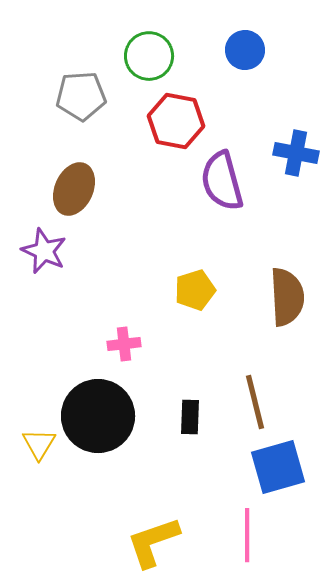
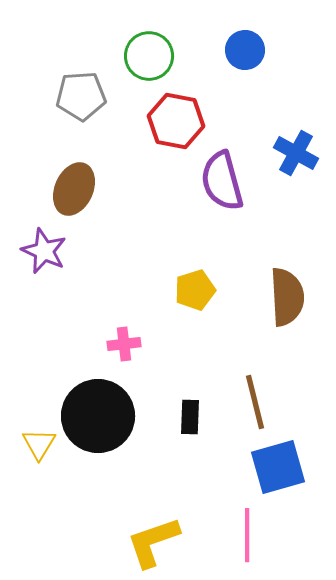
blue cross: rotated 18 degrees clockwise
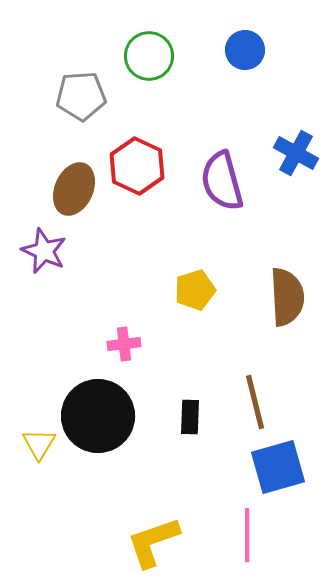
red hexagon: moved 39 px left, 45 px down; rotated 14 degrees clockwise
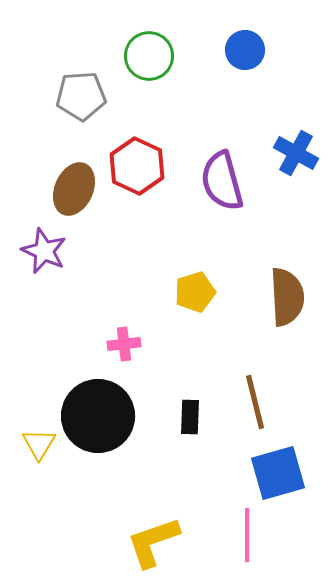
yellow pentagon: moved 2 px down
blue square: moved 6 px down
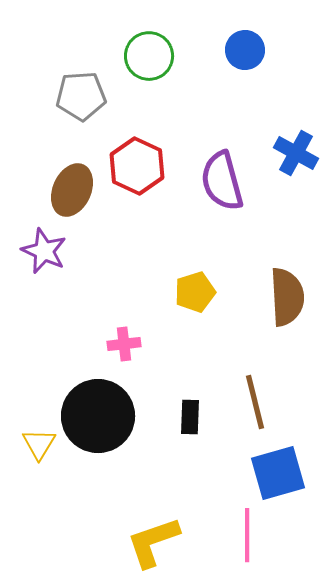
brown ellipse: moved 2 px left, 1 px down
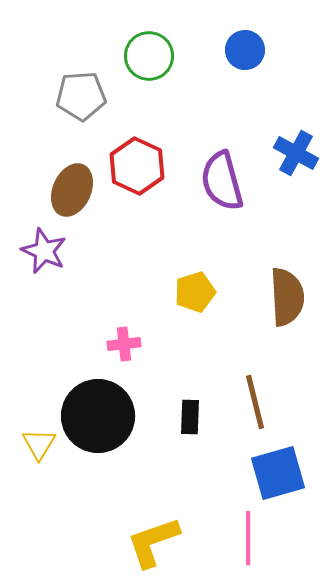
pink line: moved 1 px right, 3 px down
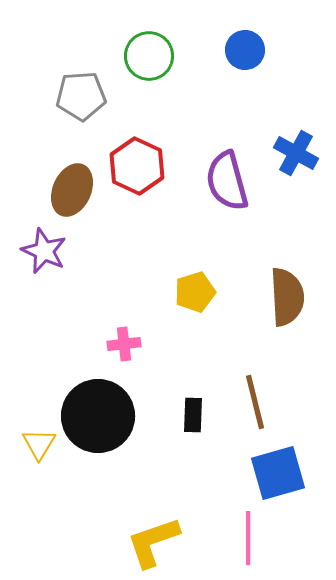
purple semicircle: moved 5 px right
black rectangle: moved 3 px right, 2 px up
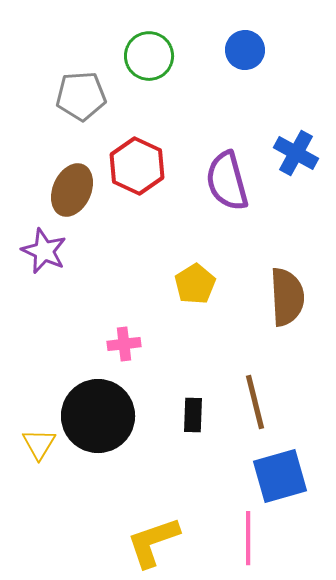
yellow pentagon: moved 8 px up; rotated 15 degrees counterclockwise
blue square: moved 2 px right, 3 px down
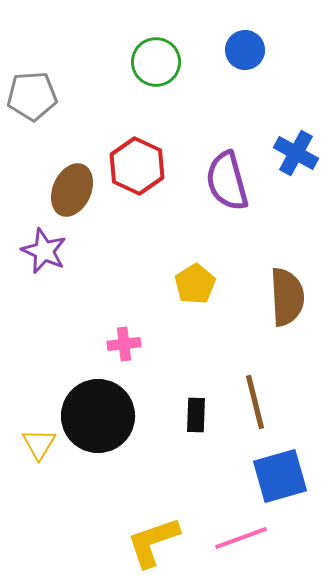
green circle: moved 7 px right, 6 px down
gray pentagon: moved 49 px left
black rectangle: moved 3 px right
pink line: moved 7 px left; rotated 70 degrees clockwise
